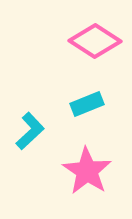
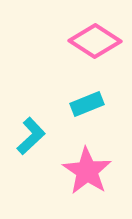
cyan L-shape: moved 1 px right, 5 px down
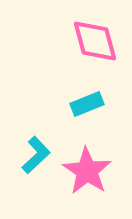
pink diamond: rotated 42 degrees clockwise
cyan L-shape: moved 5 px right, 19 px down
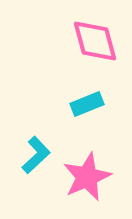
pink star: moved 6 px down; rotated 15 degrees clockwise
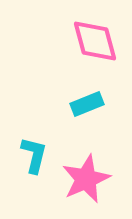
cyan L-shape: moved 2 px left; rotated 33 degrees counterclockwise
pink star: moved 1 px left, 2 px down
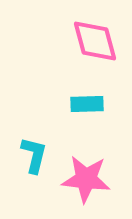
cyan rectangle: rotated 20 degrees clockwise
pink star: rotated 30 degrees clockwise
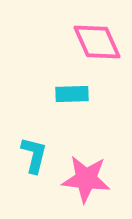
pink diamond: moved 2 px right, 1 px down; rotated 9 degrees counterclockwise
cyan rectangle: moved 15 px left, 10 px up
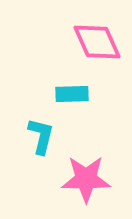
cyan L-shape: moved 7 px right, 19 px up
pink star: rotated 6 degrees counterclockwise
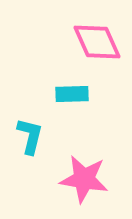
cyan L-shape: moved 11 px left
pink star: moved 2 px left; rotated 9 degrees clockwise
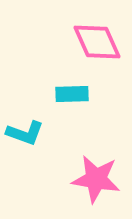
cyan L-shape: moved 5 px left, 3 px up; rotated 96 degrees clockwise
pink star: moved 12 px right
